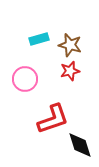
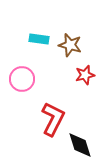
cyan rectangle: rotated 24 degrees clockwise
red star: moved 15 px right, 4 px down
pink circle: moved 3 px left
red L-shape: rotated 44 degrees counterclockwise
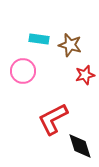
pink circle: moved 1 px right, 8 px up
red L-shape: rotated 144 degrees counterclockwise
black diamond: moved 1 px down
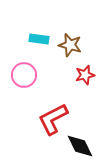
pink circle: moved 1 px right, 4 px down
black diamond: rotated 8 degrees counterclockwise
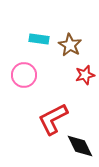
brown star: rotated 15 degrees clockwise
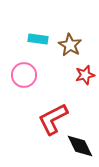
cyan rectangle: moved 1 px left
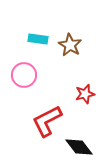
red star: moved 19 px down
red L-shape: moved 6 px left, 2 px down
black diamond: moved 1 px left, 1 px down; rotated 12 degrees counterclockwise
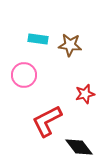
brown star: rotated 25 degrees counterclockwise
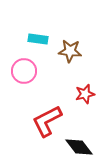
brown star: moved 6 px down
pink circle: moved 4 px up
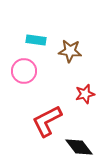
cyan rectangle: moved 2 px left, 1 px down
